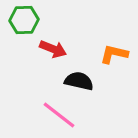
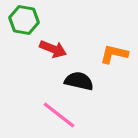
green hexagon: rotated 12 degrees clockwise
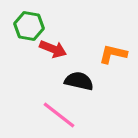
green hexagon: moved 5 px right, 6 px down
orange L-shape: moved 1 px left
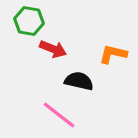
green hexagon: moved 5 px up
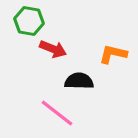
black semicircle: rotated 12 degrees counterclockwise
pink line: moved 2 px left, 2 px up
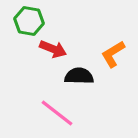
orange L-shape: rotated 44 degrees counterclockwise
black semicircle: moved 5 px up
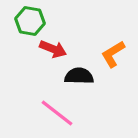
green hexagon: moved 1 px right
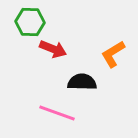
green hexagon: moved 1 px down; rotated 8 degrees counterclockwise
black semicircle: moved 3 px right, 6 px down
pink line: rotated 18 degrees counterclockwise
